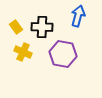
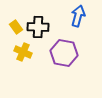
black cross: moved 4 px left
purple hexagon: moved 1 px right, 1 px up
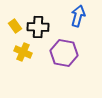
yellow rectangle: moved 1 px left, 1 px up
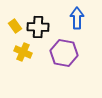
blue arrow: moved 1 px left, 2 px down; rotated 15 degrees counterclockwise
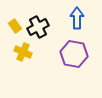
black cross: rotated 30 degrees counterclockwise
purple hexagon: moved 10 px right, 1 px down
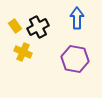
purple hexagon: moved 1 px right, 5 px down
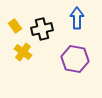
black cross: moved 4 px right, 2 px down; rotated 15 degrees clockwise
yellow cross: rotated 12 degrees clockwise
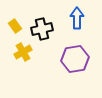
yellow cross: rotated 24 degrees clockwise
purple hexagon: rotated 20 degrees counterclockwise
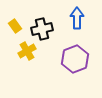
yellow cross: moved 4 px right, 1 px up
purple hexagon: rotated 12 degrees counterclockwise
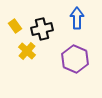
yellow cross: rotated 18 degrees counterclockwise
purple hexagon: rotated 16 degrees counterclockwise
